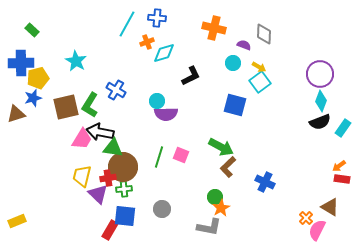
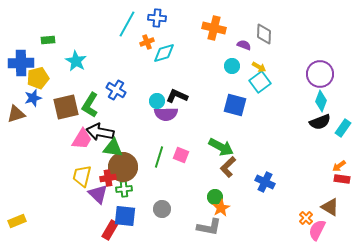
green rectangle at (32, 30): moved 16 px right, 10 px down; rotated 48 degrees counterclockwise
cyan circle at (233, 63): moved 1 px left, 3 px down
black L-shape at (191, 76): moved 14 px left, 20 px down; rotated 130 degrees counterclockwise
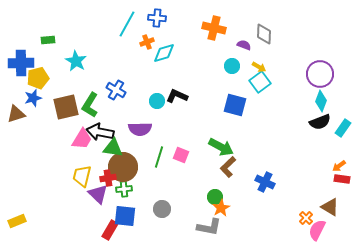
purple semicircle at (166, 114): moved 26 px left, 15 px down
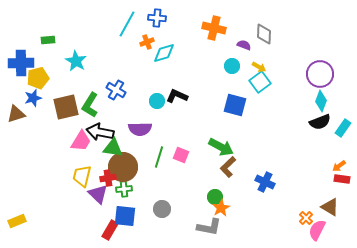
pink trapezoid at (82, 139): moved 1 px left, 2 px down
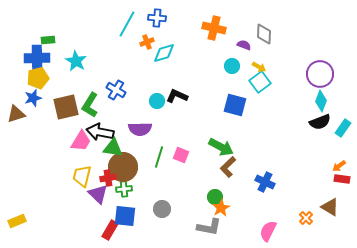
blue cross at (21, 63): moved 16 px right, 5 px up
pink semicircle at (317, 230): moved 49 px left, 1 px down
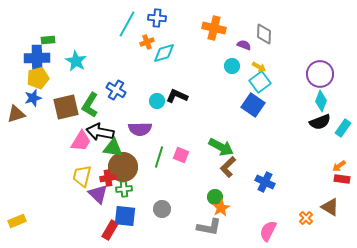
blue square at (235, 105): moved 18 px right; rotated 20 degrees clockwise
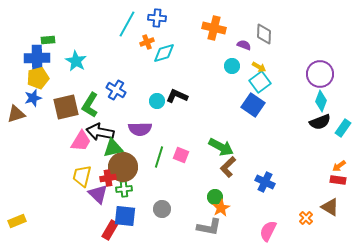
green triangle at (113, 148): rotated 20 degrees counterclockwise
red rectangle at (342, 179): moved 4 px left, 1 px down
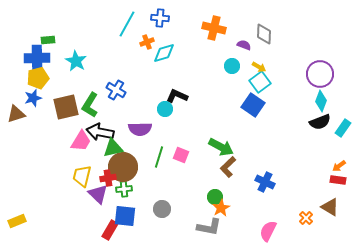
blue cross at (157, 18): moved 3 px right
cyan circle at (157, 101): moved 8 px right, 8 px down
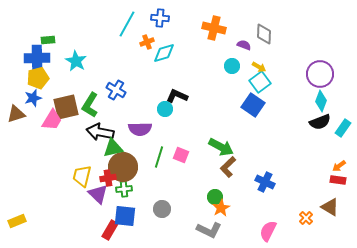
pink trapezoid at (81, 141): moved 29 px left, 21 px up
gray L-shape at (209, 227): moved 3 px down; rotated 15 degrees clockwise
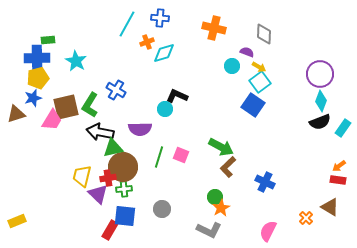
purple semicircle at (244, 45): moved 3 px right, 7 px down
